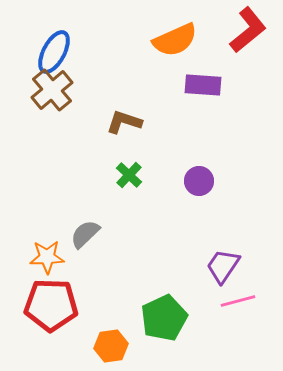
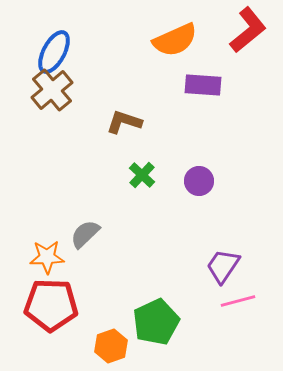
green cross: moved 13 px right
green pentagon: moved 8 px left, 4 px down
orange hexagon: rotated 12 degrees counterclockwise
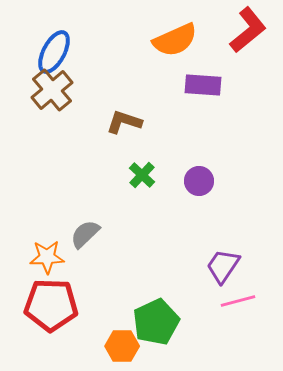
orange hexagon: moved 11 px right; rotated 20 degrees clockwise
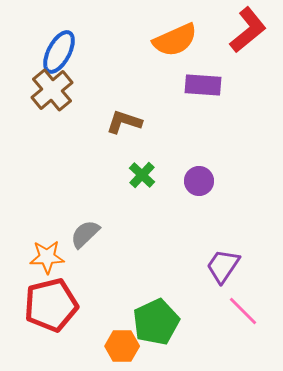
blue ellipse: moved 5 px right
pink line: moved 5 px right, 10 px down; rotated 60 degrees clockwise
red pentagon: rotated 16 degrees counterclockwise
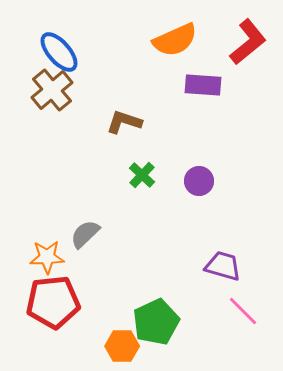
red L-shape: moved 12 px down
blue ellipse: rotated 69 degrees counterclockwise
purple trapezoid: rotated 72 degrees clockwise
red pentagon: moved 2 px right, 3 px up; rotated 8 degrees clockwise
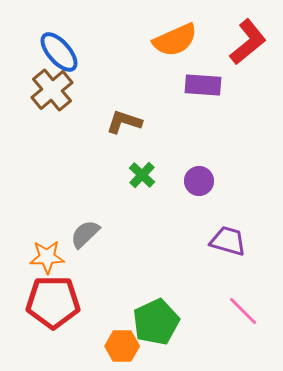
purple trapezoid: moved 5 px right, 25 px up
red pentagon: rotated 6 degrees clockwise
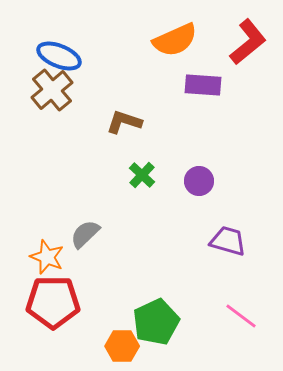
blue ellipse: moved 4 px down; rotated 27 degrees counterclockwise
orange star: rotated 24 degrees clockwise
pink line: moved 2 px left, 5 px down; rotated 8 degrees counterclockwise
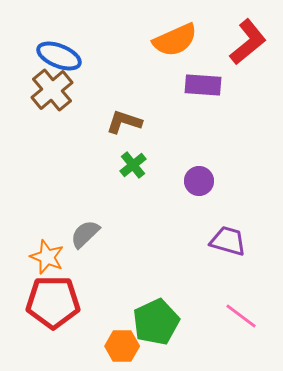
green cross: moved 9 px left, 10 px up; rotated 8 degrees clockwise
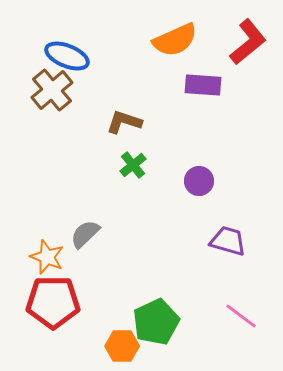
blue ellipse: moved 8 px right
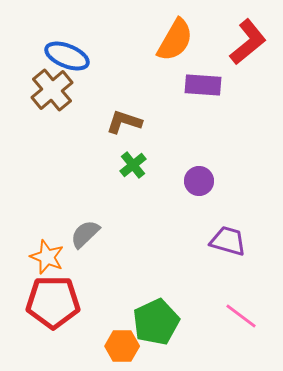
orange semicircle: rotated 36 degrees counterclockwise
